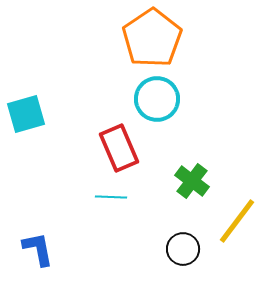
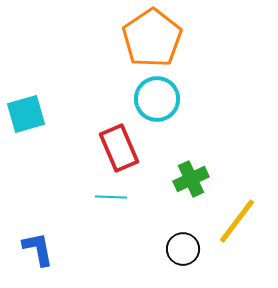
green cross: moved 1 px left, 2 px up; rotated 28 degrees clockwise
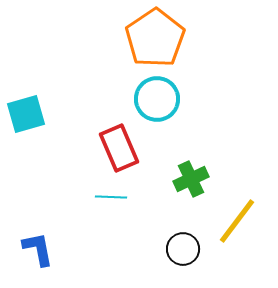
orange pentagon: moved 3 px right
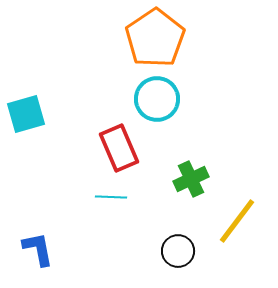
black circle: moved 5 px left, 2 px down
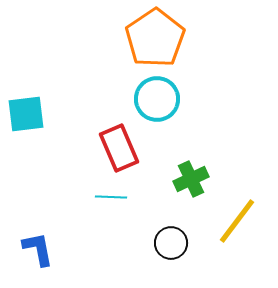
cyan square: rotated 9 degrees clockwise
black circle: moved 7 px left, 8 px up
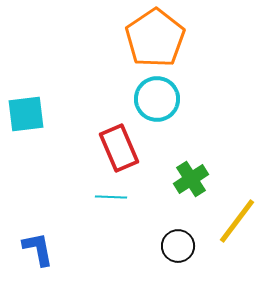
green cross: rotated 8 degrees counterclockwise
black circle: moved 7 px right, 3 px down
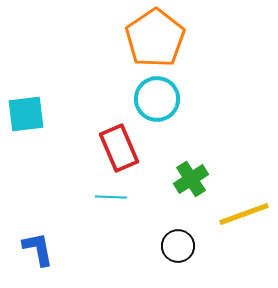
yellow line: moved 7 px right, 7 px up; rotated 33 degrees clockwise
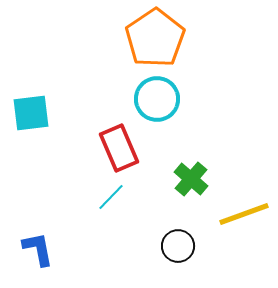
cyan square: moved 5 px right, 1 px up
green cross: rotated 16 degrees counterclockwise
cyan line: rotated 48 degrees counterclockwise
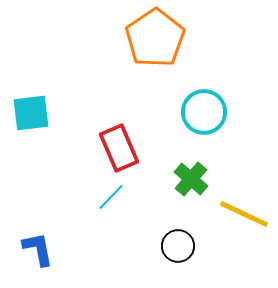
cyan circle: moved 47 px right, 13 px down
yellow line: rotated 45 degrees clockwise
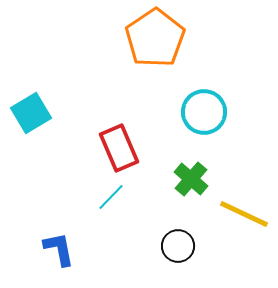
cyan square: rotated 24 degrees counterclockwise
blue L-shape: moved 21 px right
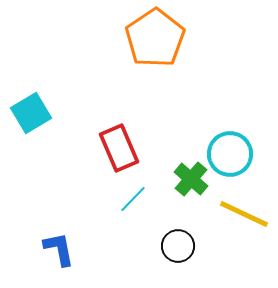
cyan circle: moved 26 px right, 42 px down
cyan line: moved 22 px right, 2 px down
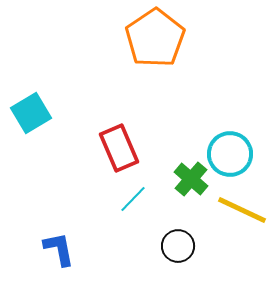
yellow line: moved 2 px left, 4 px up
